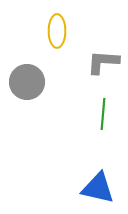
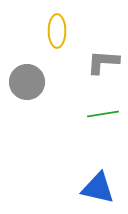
green line: rotated 76 degrees clockwise
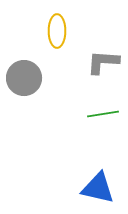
gray circle: moved 3 px left, 4 px up
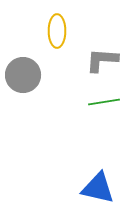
gray L-shape: moved 1 px left, 2 px up
gray circle: moved 1 px left, 3 px up
green line: moved 1 px right, 12 px up
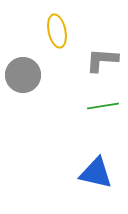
yellow ellipse: rotated 12 degrees counterclockwise
green line: moved 1 px left, 4 px down
blue triangle: moved 2 px left, 15 px up
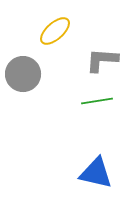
yellow ellipse: moved 2 px left; rotated 60 degrees clockwise
gray circle: moved 1 px up
green line: moved 6 px left, 5 px up
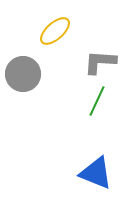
gray L-shape: moved 2 px left, 2 px down
green line: rotated 56 degrees counterclockwise
blue triangle: rotated 9 degrees clockwise
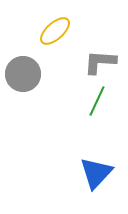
blue triangle: rotated 51 degrees clockwise
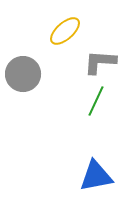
yellow ellipse: moved 10 px right
green line: moved 1 px left
blue triangle: moved 3 px down; rotated 36 degrees clockwise
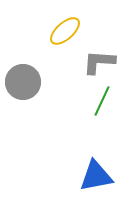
gray L-shape: moved 1 px left
gray circle: moved 8 px down
green line: moved 6 px right
